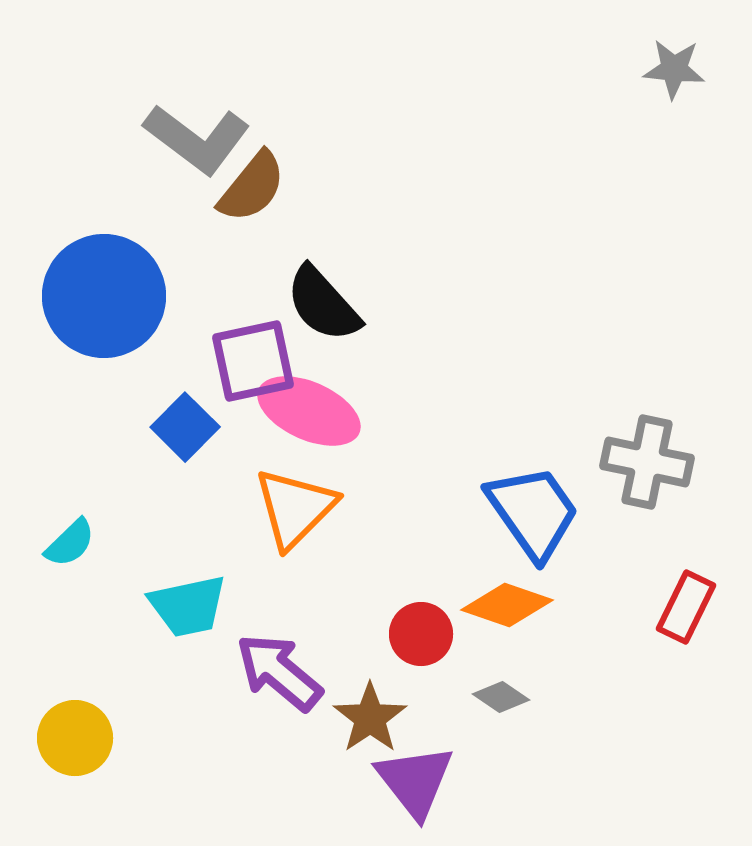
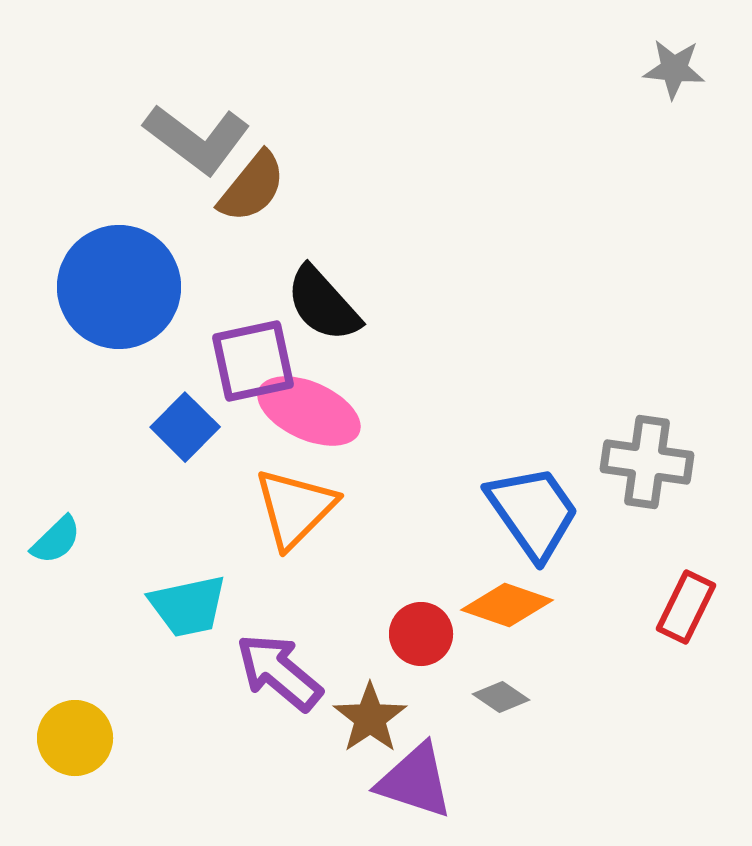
blue circle: moved 15 px right, 9 px up
gray cross: rotated 4 degrees counterclockwise
cyan semicircle: moved 14 px left, 3 px up
purple triangle: rotated 34 degrees counterclockwise
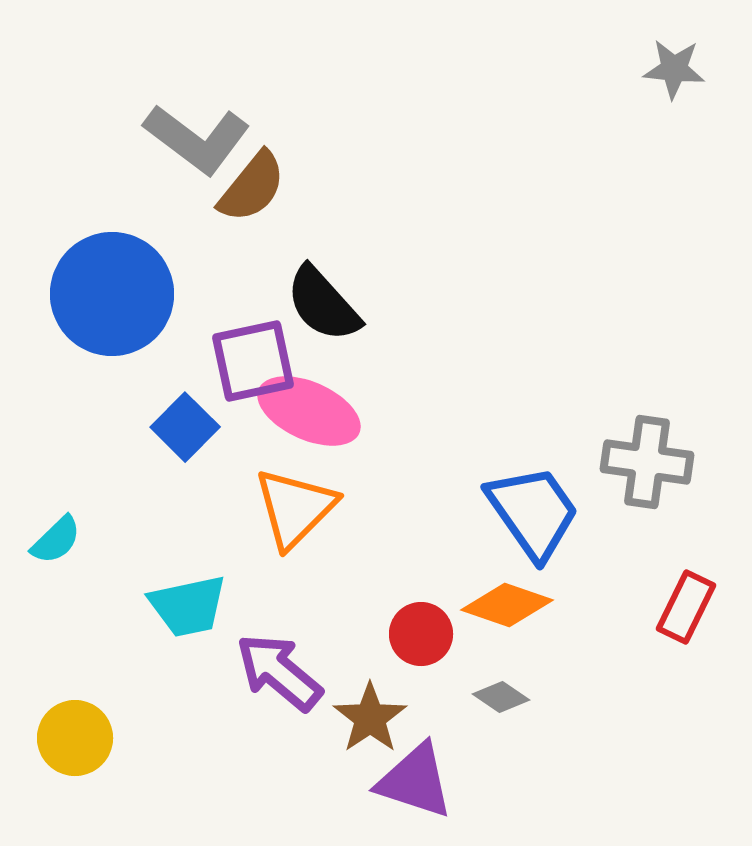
blue circle: moved 7 px left, 7 px down
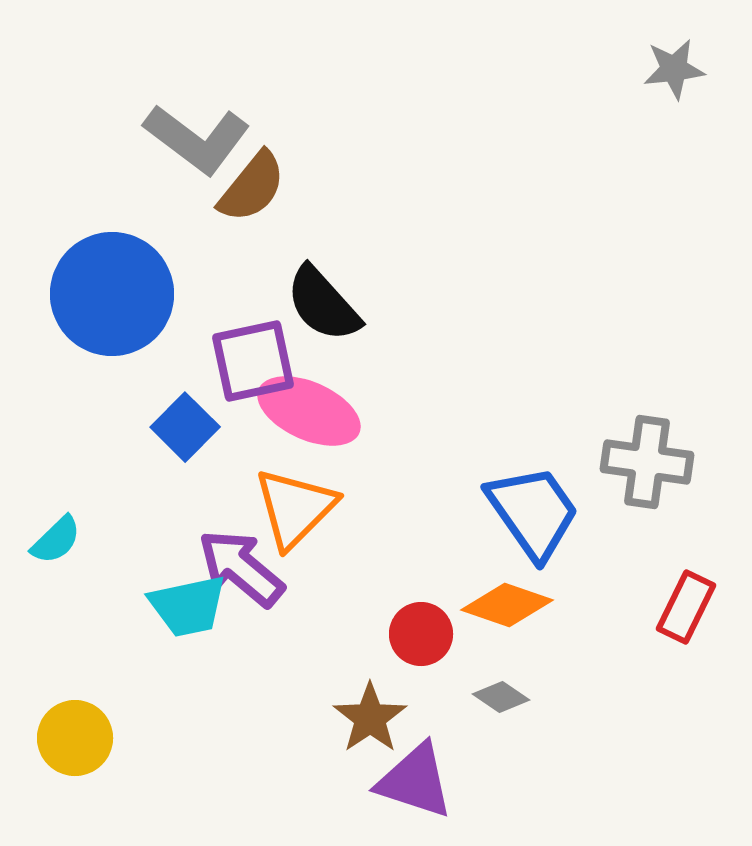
gray star: rotated 12 degrees counterclockwise
purple arrow: moved 38 px left, 104 px up
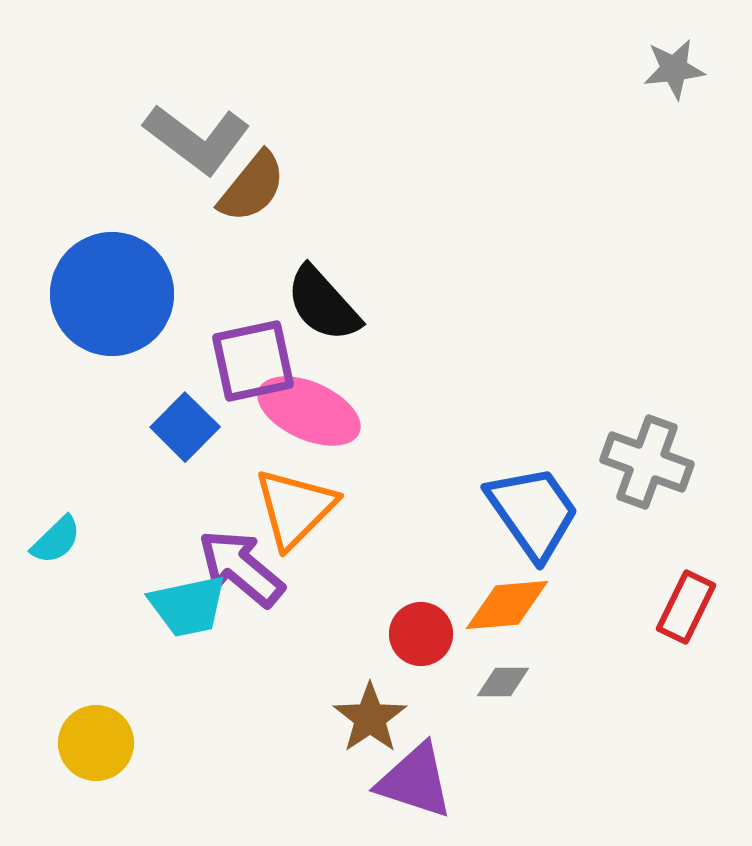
gray cross: rotated 12 degrees clockwise
orange diamond: rotated 24 degrees counterclockwise
gray diamond: moved 2 px right, 15 px up; rotated 34 degrees counterclockwise
yellow circle: moved 21 px right, 5 px down
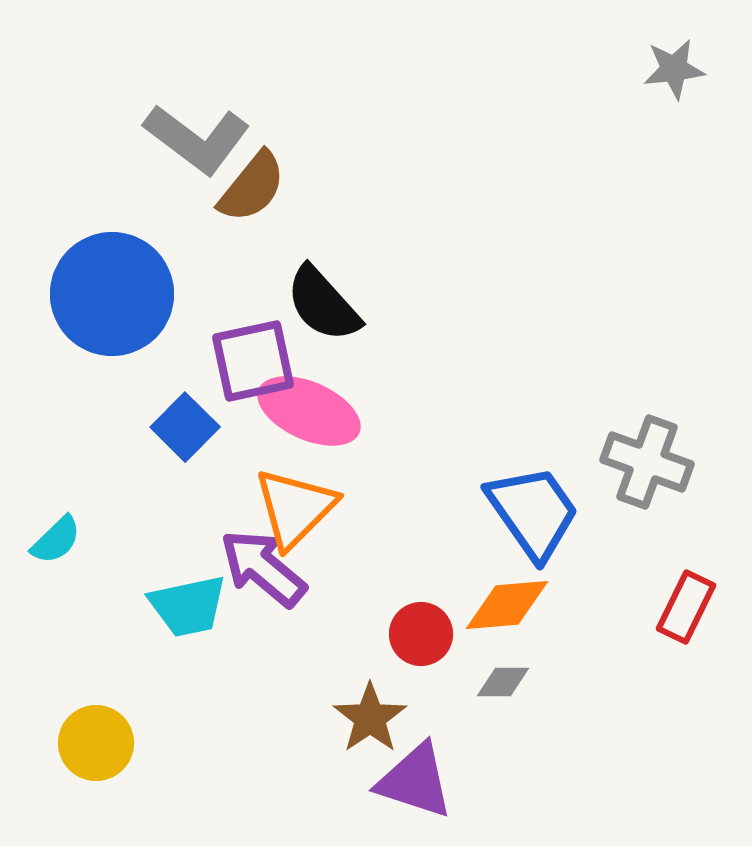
purple arrow: moved 22 px right
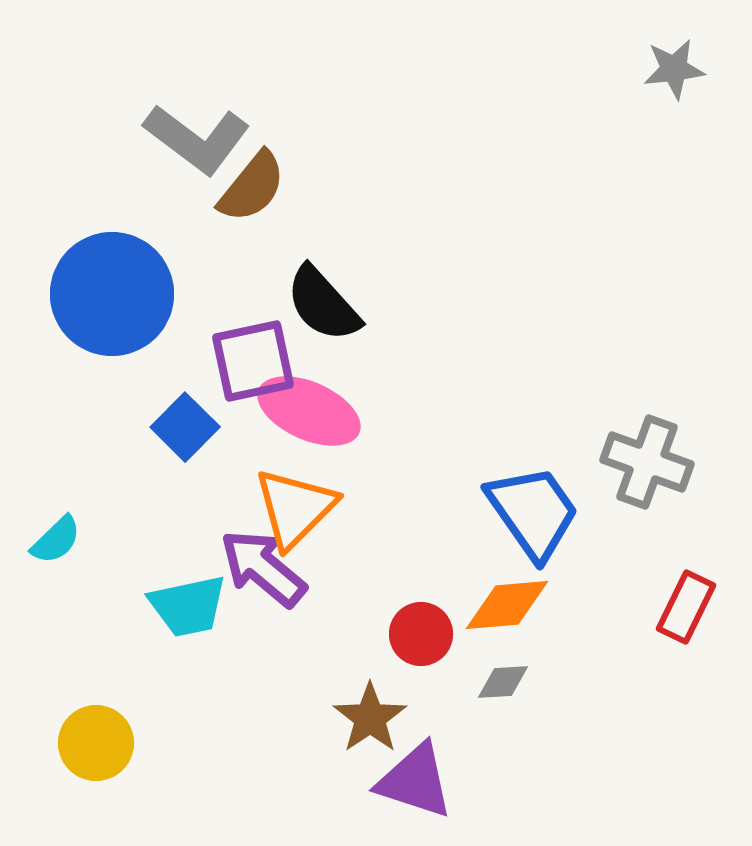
gray diamond: rotated 4 degrees counterclockwise
